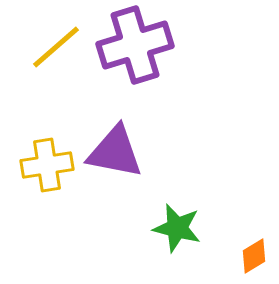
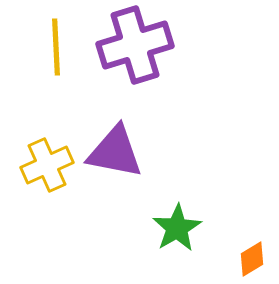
yellow line: rotated 52 degrees counterclockwise
yellow cross: rotated 15 degrees counterclockwise
green star: rotated 27 degrees clockwise
orange diamond: moved 2 px left, 3 px down
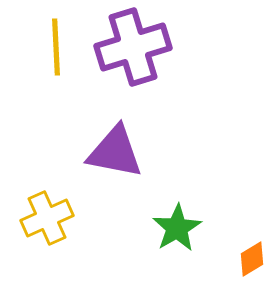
purple cross: moved 2 px left, 2 px down
yellow cross: moved 53 px down
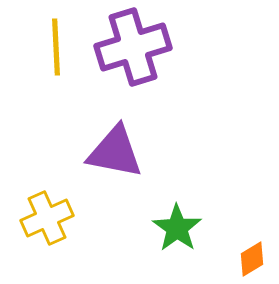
green star: rotated 6 degrees counterclockwise
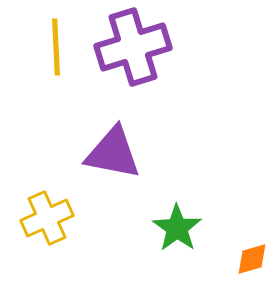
purple triangle: moved 2 px left, 1 px down
orange diamond: rotated 15 degrees clockwise
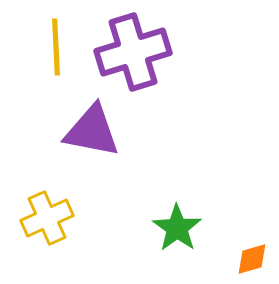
purple cross: moved 5 px down
purple triangle: moved 21 px left, 22 px up
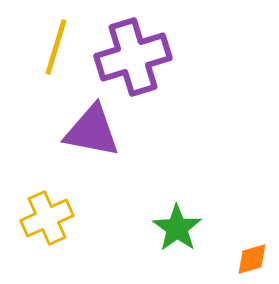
yellow line: rotated 20 degrees clockwise
purple cross: moved 5 px down
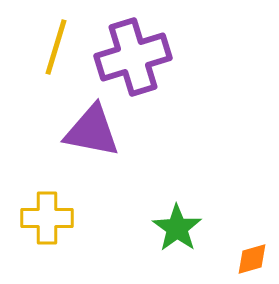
yellow cross: rotated 24 degrees clockwise
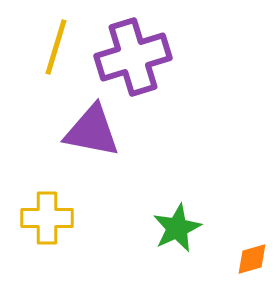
green star: rotated 12 degrees clockwise
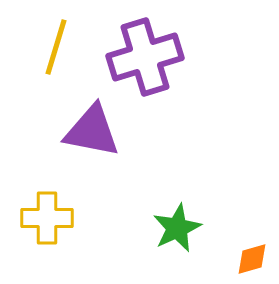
purple cross: moved 12 px right
